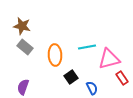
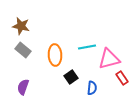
brown star: moved 1 px left
gray rectangle: moved 2 px left, 3 px down
blue semicircle: rotated 32 degrees clockwise
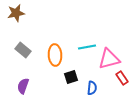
brown star: moved 5 px left, 13 px up; rotated 24 degrees counterclockwise
black square: rotated 16 degrees clockwise
purple semicircle: moved 1 px up
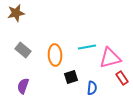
pink triangle: moved 1 px right, 1 px up
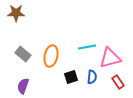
brown star: rotated 12 degrees clockwise
gray rectangle: moved 4 px down
orange ellipse: moved 4 px left, 1 px down; rotated 15 degrees clockwise
red rectangle: moved 4 px left, 4 px down
blue semicircle: moved 11 px up
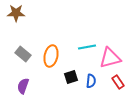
blue semicircle: moved 1 px left, 4 px down
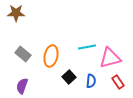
black square: moved 2 px left; rotated 24 degrees counterclockwise
purple semicircle: moved 1 px left
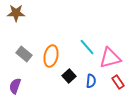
cyan line: rotated 60 degrees clockwise
gray rectangle: moved 1 px right
black square: moved 1 px up
purple semicircle: moved 7 px left
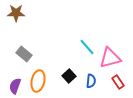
orange ellipse: moved 13 px left, 25 px down
